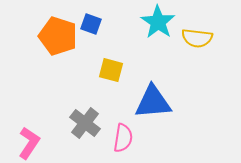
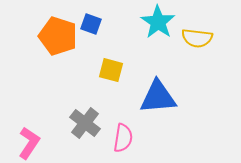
blue triangle: moved 5 px right, 5 px up
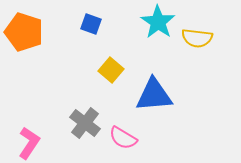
orange pentagon: moved 34 px left, 4 px up
yellow square: rotated 25 degrees clockwise
blue triangle: moved 4 px left, 2 px up
pink semicircle: rotated 112 degrees clockwise
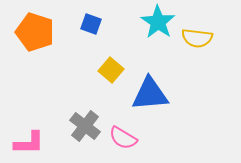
orange pentagon: moved 11 px right
blue triangle: moved 4 px left, 1 px up
gray cross: moved 3 px down
pink L-shape: rotated 56 degrees clockwise
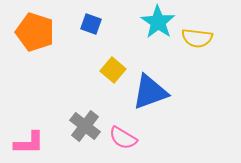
yellow square: moved 2 px right
blue triangle: moved 2 px up; rotated 15 degrees counterclockwise
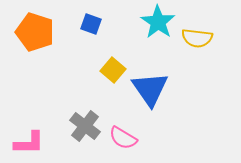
blue triangle: moved 3 px up; rotated 45 degrees counterclockwise
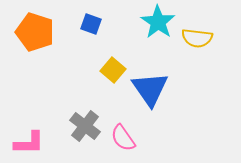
pink semicircle: rotated 24 degrees clockwise
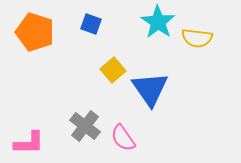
yellow square: rotated 10 degrees clockwise
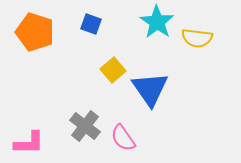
cyan star: moved 1 px left
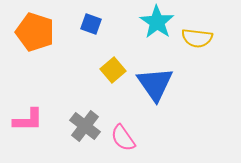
blue triangle: moved 5 px right, 5 px up
pink L-shape: moved 1 px left, 23 px up
